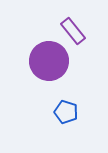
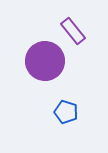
purple circle: moved 4 px left
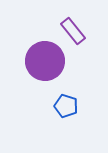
blue pentagon: moved 6 px up
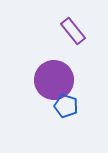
purple circle: moved 9 px right, 19 px down
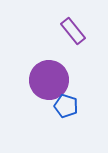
purple circle: moved 5 px left
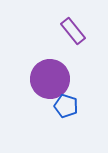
purple circle: moved 1 px right, 1 px up
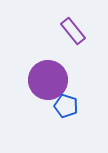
purple circle: moved 2 px left, 1 px down
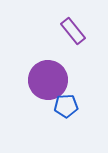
blue pentagon: rotated 20 degrees counterclockwise
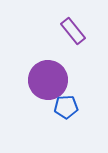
blue pentagon: moved 1 px down
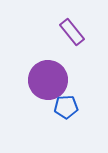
purple rectangle: moved 1 px left, 1 px down
